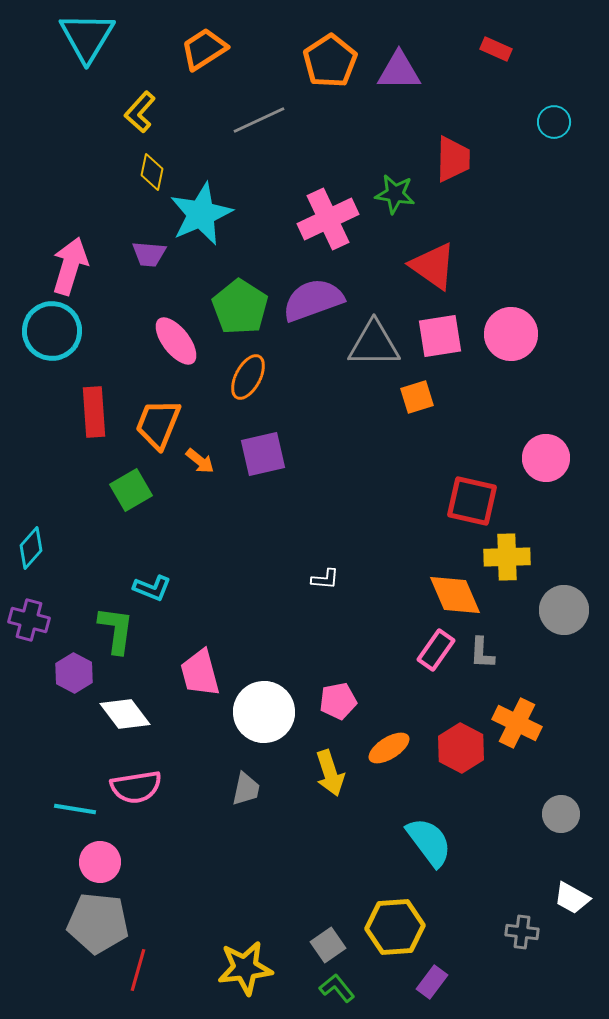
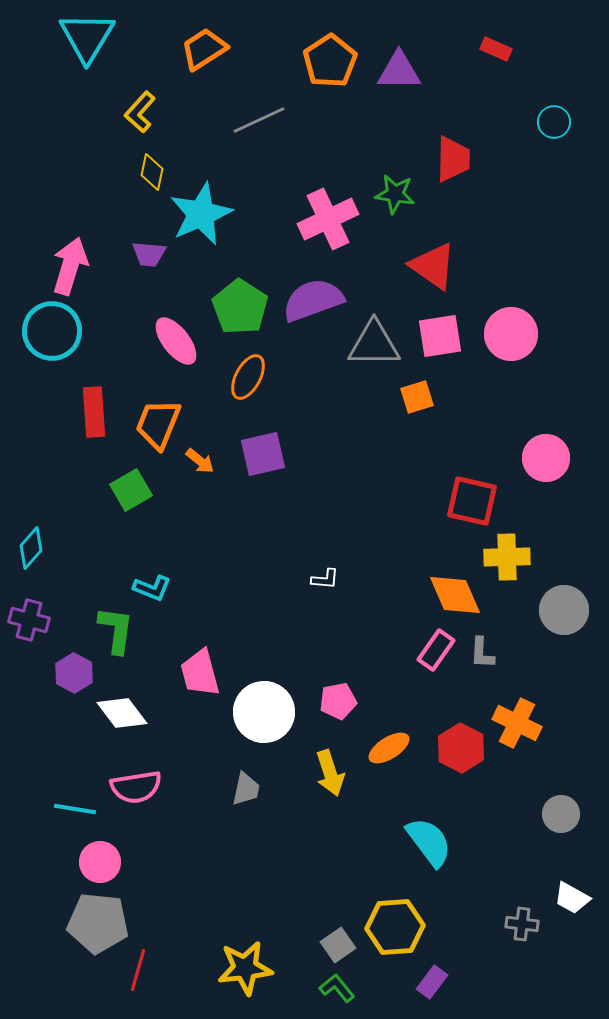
white diamond at (125, 714): moved 3 px left, 1 px up
gray cross at (522, 932): moved 8 px up
gray square at (328, 945): moved 10 px right
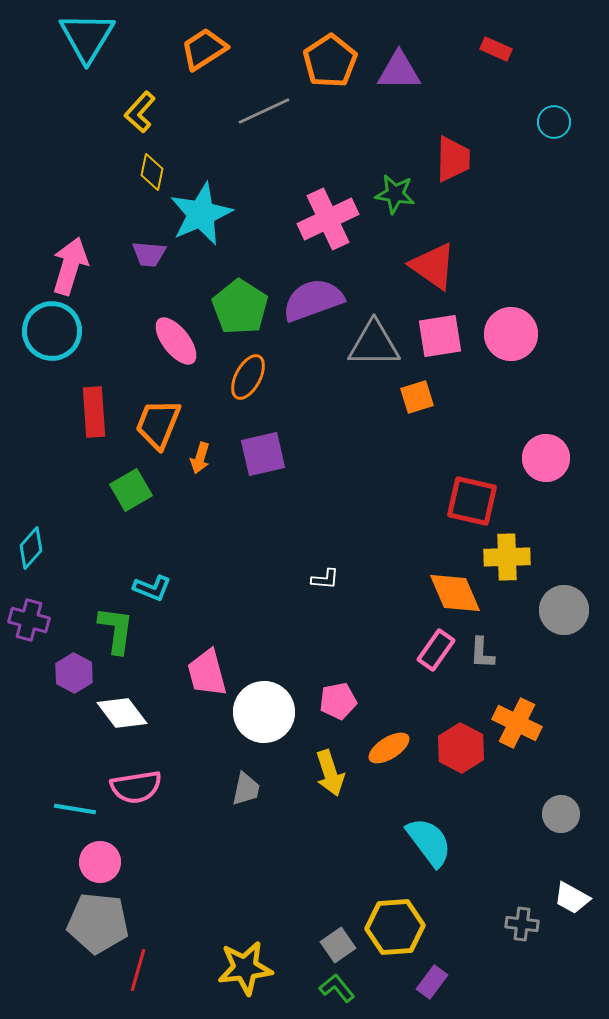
gray line at (259, 120): moved 5 px right, 9 px up
orange arrow at (200, 461): moved 3 px up; rotated 68 degrees clockwise
orange diamond at (455, 595): moved 2 px up
pink trapezoid at (200, 673): moved 7 px right
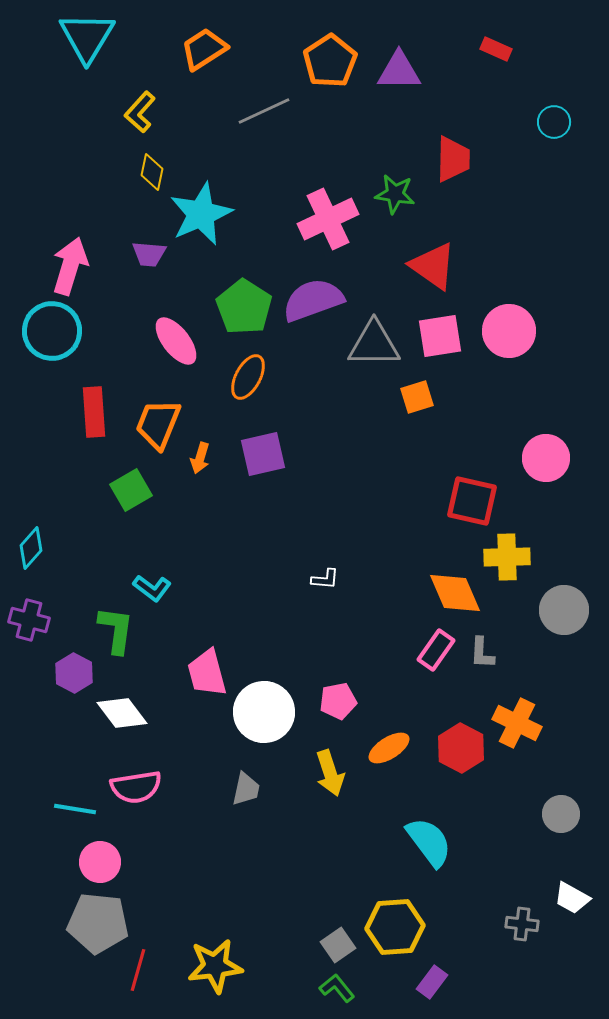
green pentagon at (240, 307): moved 4 px right
pink circle at (511, 334): moved 2 px left, 3 px up
cyan L-shape at (152, 588): rotated 15 degrees clockwise
yellow star at (245, 968): moved 30 px left, 2 px up
